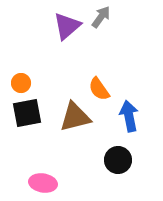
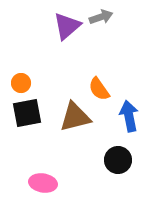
gray arrow: rotated 35 degrees clockwise
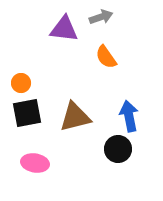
purple triangle: moved 3 px left, 3 px down; rotated 48 degrees clockwise
orange semicircle: moved 7 px right, 32 px up
black circle: moved 11 px up
pink ellipse: moved 8 px left, 20 px up
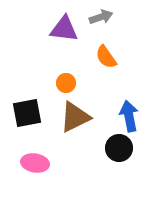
orange circle: moved 45 px right
brown triangle: rotated 12 degrees counterclockwise
black circle: moved 1 px right, 1 px up
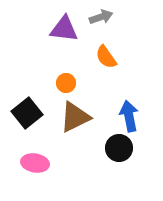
black square: rotated 28 degrees counterclockwise
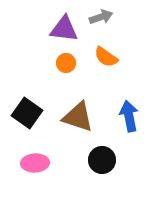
orange semicircle: rotated 20 degrees counterclockwise
orange circle: moved 20 px up
black square: rotated 16 degrees counterclockwise
brown triangle: moved 3 px right; rotated 44 degrees clockwise
black circle: moved 17 px left, 12 px down
pink ellipse: rotated 12 degrees counterclockwise
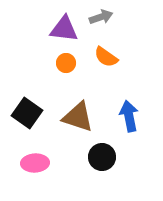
black circle: moved 3 px up
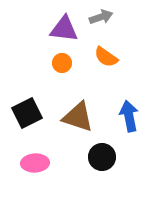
orange circle: moved 4 px left
black square: rotated 28 degrees clockwise
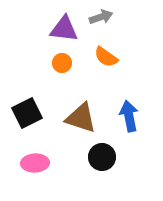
brown triangle: moved 3 px right, 1 px down
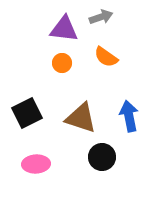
pink ellipse: moved 1 px right, 1 px down
